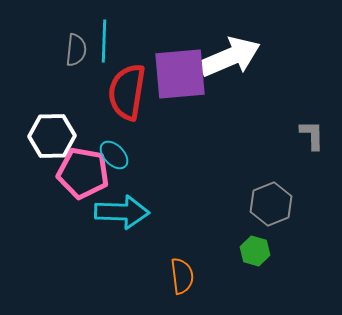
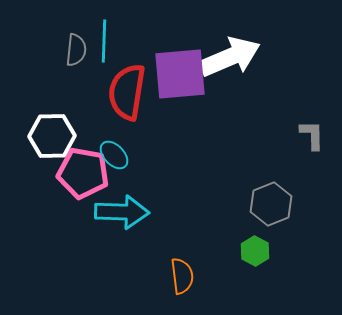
green hexagon: rotated 12 degrees clockwise
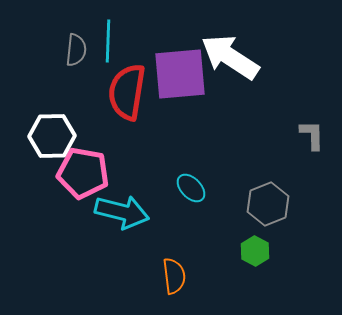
cyan line: moved 4 px right
white arrow: rotated 124 degrees counterclockwise
cyan ellipse: moved 77 px right, 33 px down
gray hexagon: moved 3 px left
cyan arrow: rotated 12 degrees clockwise
orange semicircle: moved 8 px left
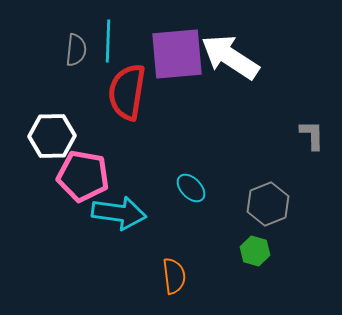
purple square: moved 3 px left, 20 px up
pink pentagon: moved 3 px down
cyan arrow: moved 3 px left, 1 px down; rotated 6 degrees counterclockwise
green hexagon: rotated 12 degrees counterclockwise
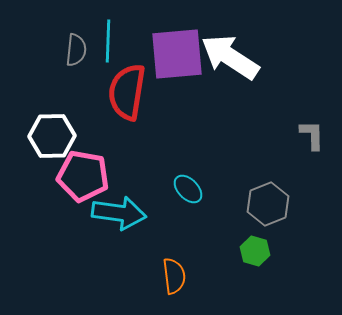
cyan ellipse: moved 3 px left, 1 px down
